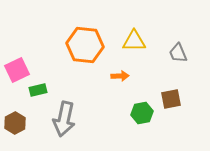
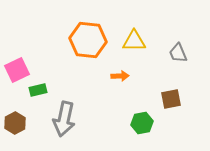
orange hexagon: moved 3 px right, 5 px up
green hexagon: moved 10 px down
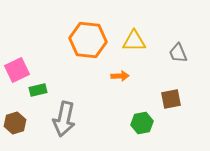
brown hexagon: rotated 10 degrees clockwise
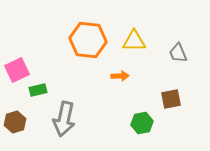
brown hexagon: moved 1 px up
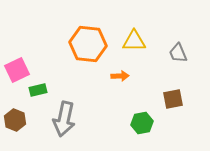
orange hexagon: moved 4 px down
brown square: moved 2 px right
brown hexagon: moved 2 px up; rotated 20 degrees counterclockwise
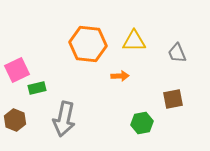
gray trapezoid: moved 1 px left
green rectangle: moved 1 px left, 2 px up
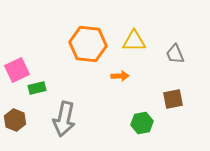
gray trapezoid: moved 2 px left, 1 px down
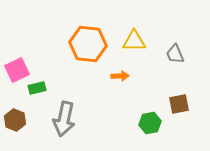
brown square: moved 6 px right, 5 px down
green hexagon: moved 8 px right
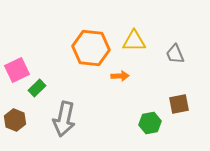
orange hexagon: moved 3 px right, 4 px down
green rectangle: rotated 30 degrees counterclockwise
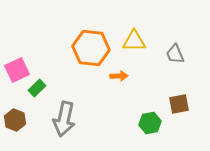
orange arrow: moved 1 px left
